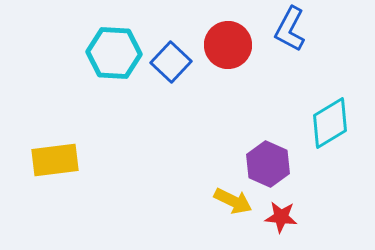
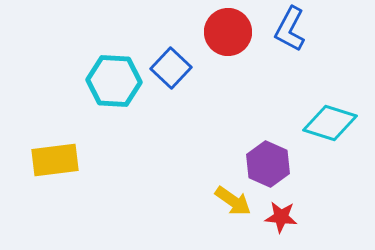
red circle: moved 13 px up
cyan hexagon: moved 28 px down
blue square: moved 6 px down
cyan diamond: rotated 48 degrees clockwise
yellow arrow: rotated 9 degrees clockwise
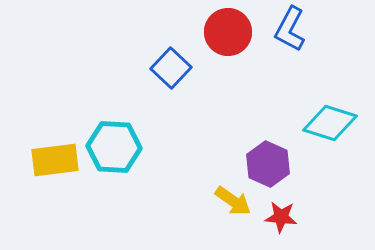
cyan hexagon: moved 66 px down
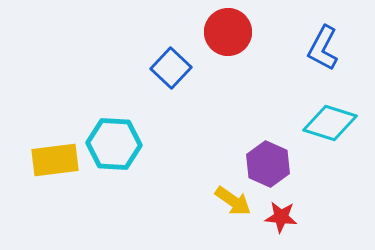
blue L-shape: moved 33 px right, 19 px down
cyan hexagon: moved 3 px up
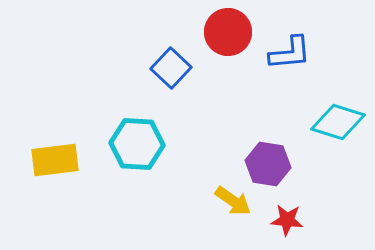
blue L-shape: moved 33 px left, 5 px down; rotated 123 degrees counterclockwise
cyan diamond: moved 8 px right, 1 px up
cyan hexagon: moved 23 px right
purple hexagon: rotated 15 degrees counterclockwise
red star: moved 6 px right, 3 px down
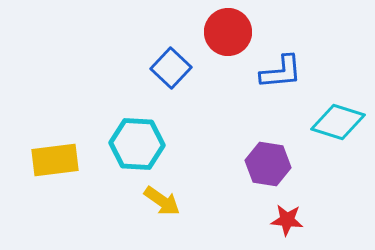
blue L-shape: moved 9 px left, 19 px down
yellow arrow: moved 71 px left
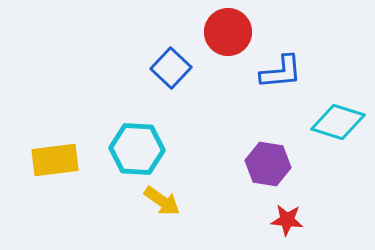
cyan hexagon: moved 5 px down
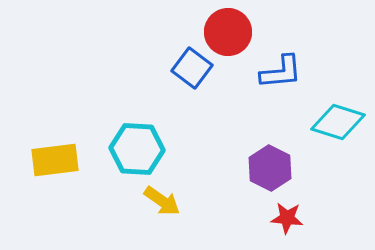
blue square: moved 21 px right; rotated 6 degrees counterclockwise
purple hexagon: moved 2 px right, 4 px down; rotated 18 degrees clockwise
red star: moved 2 px up
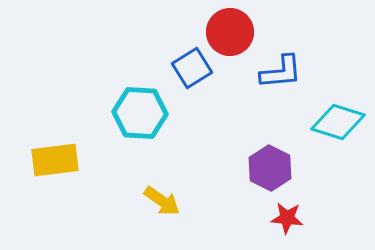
red circle: moved 2 px right
blue square: rotated 21 degrees clockwise
cyan hexagon: moved 3 px right, 36 px up
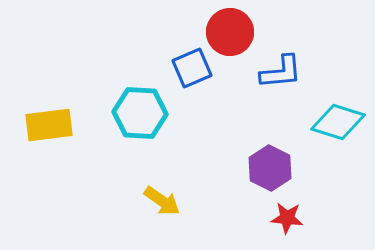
blue square: rotated 9 degrees clockwise
yellow rectangle: moved 6 px left, 35 px up
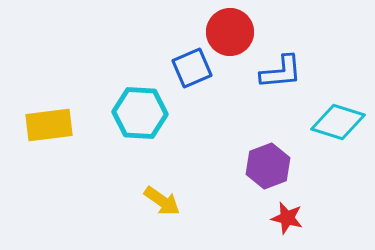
purple hexagon: moved 2 px left, 2 px up; rotated 12 degrees clockwise
red star: rotated 8 degrees clockwise
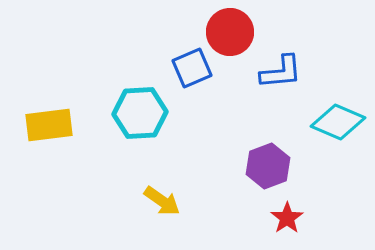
cyan hexagon: rotated 6 degrees counterclockwise
cyan diamond: rotated 6 degrees clockwise
red star: rotated 24 degrees clockwise
